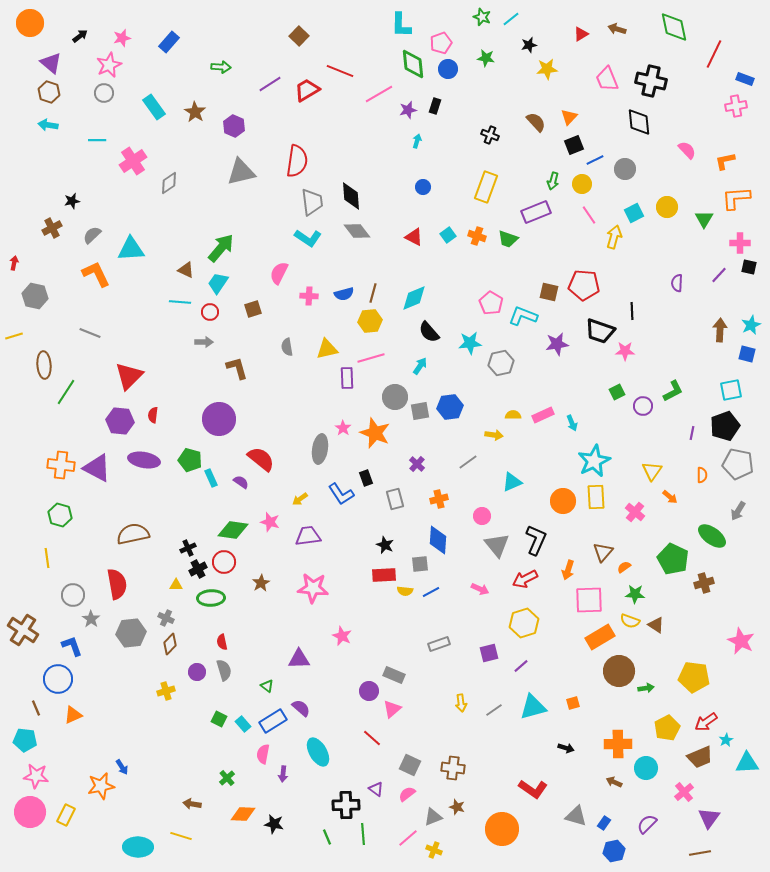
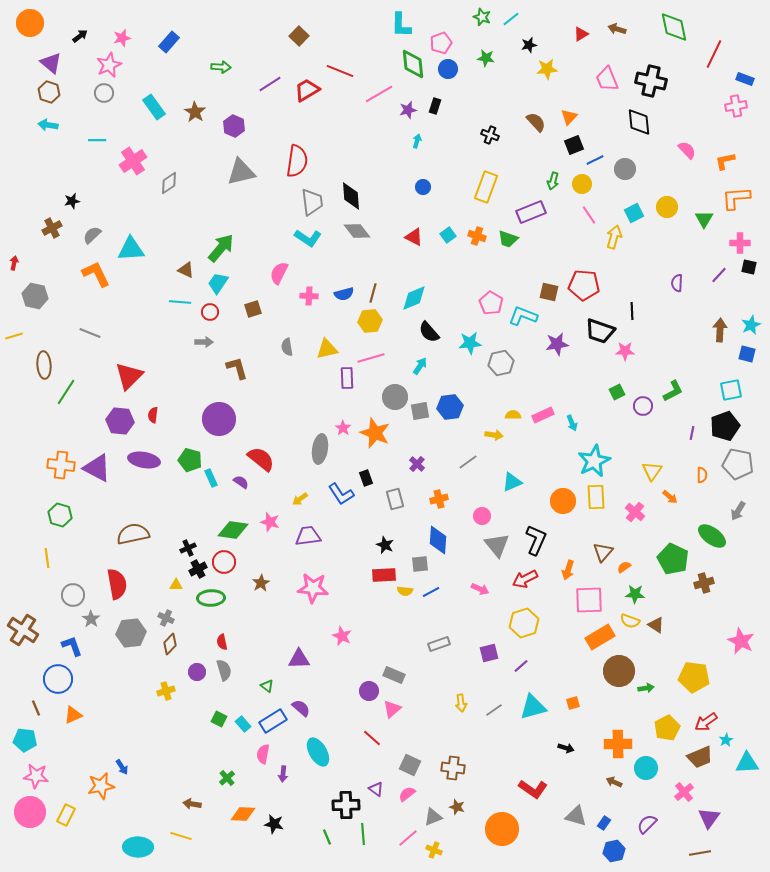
purple rectangle at (536, 212): moved 5 px left
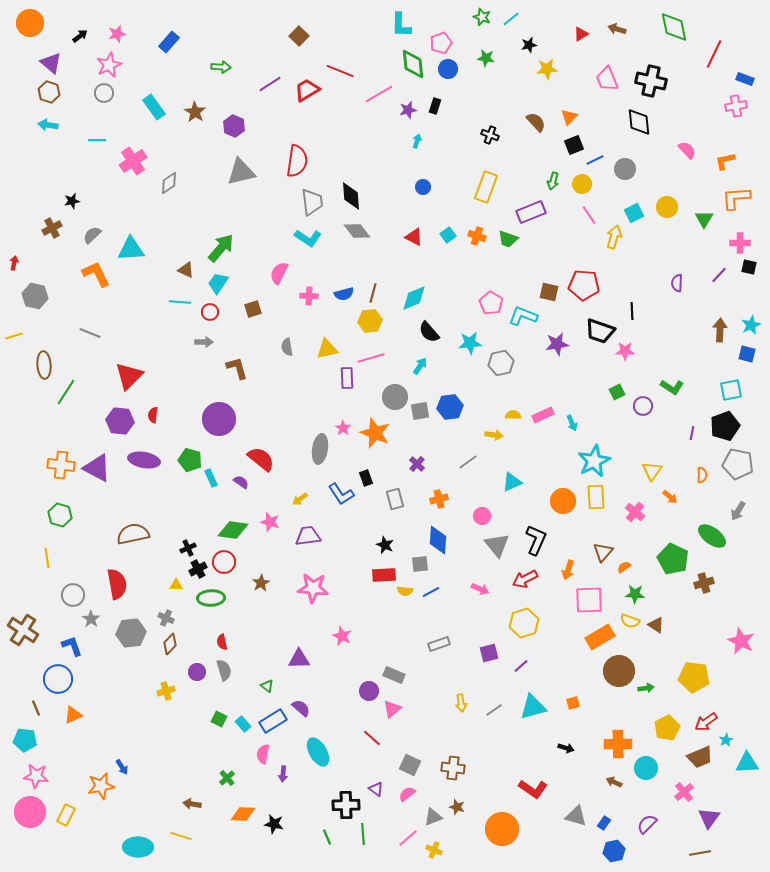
pink star at (122, 38): moved 5 px left, 4 px up
green L-shape at (673, 391): moved 1 px left, 4 px up; rotated 60 degrees clockwise
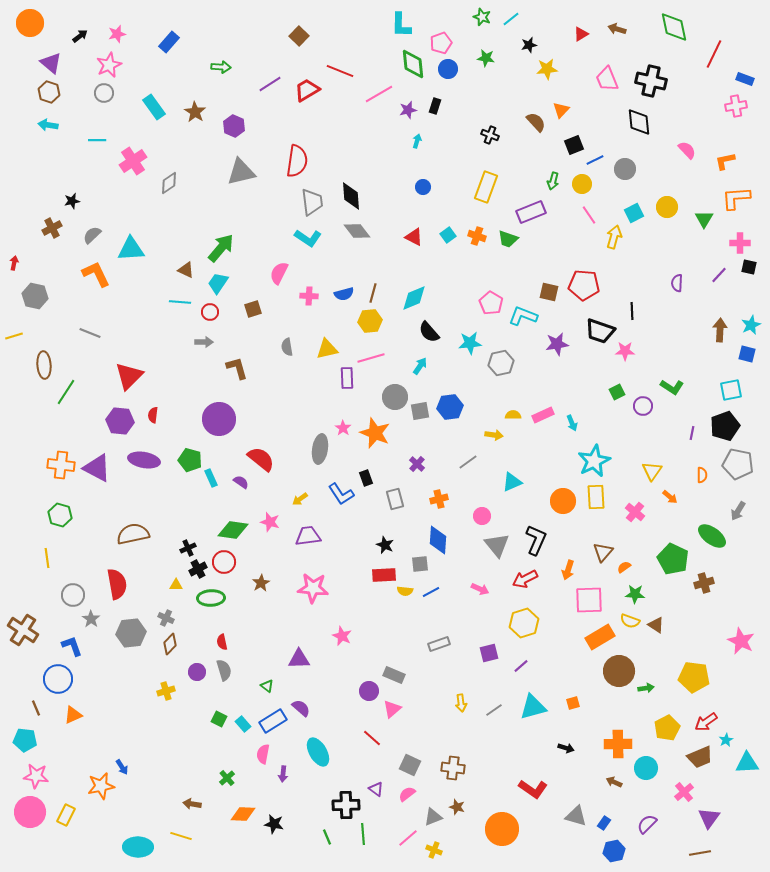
orange triangle at (569, 117): moved 8 px left, 7 px up
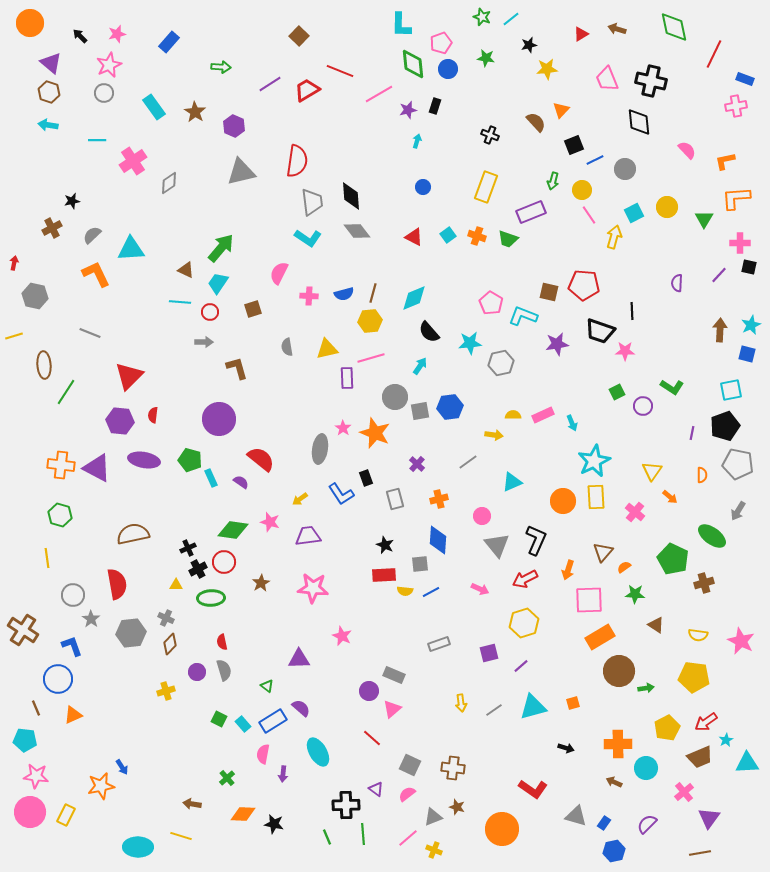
black arrow at (80, 36): rotated 98 degrees counterclockwise
yellow circle at (582, 184): moved 6 px down
yellow semicircle at (630, 621): moved 68 px right, 14 px down; rotated 12 degrees counterclockwise
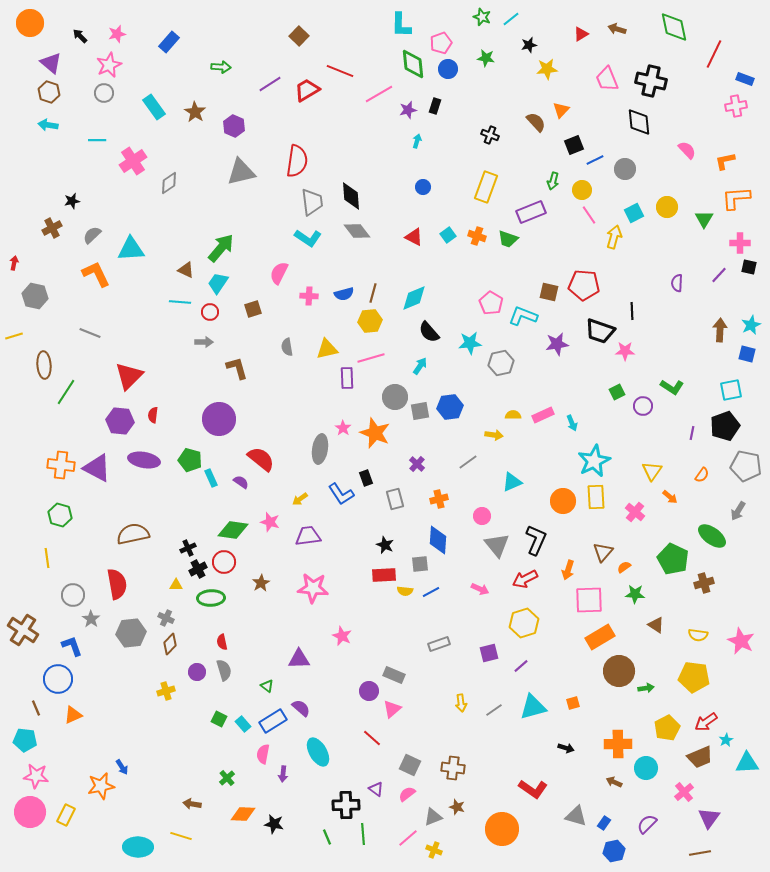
gray pentagon at (738, 464): moved 8 px right, 2 px down
orange semicircle at (702, 475): rotated 35 degrees clockwise
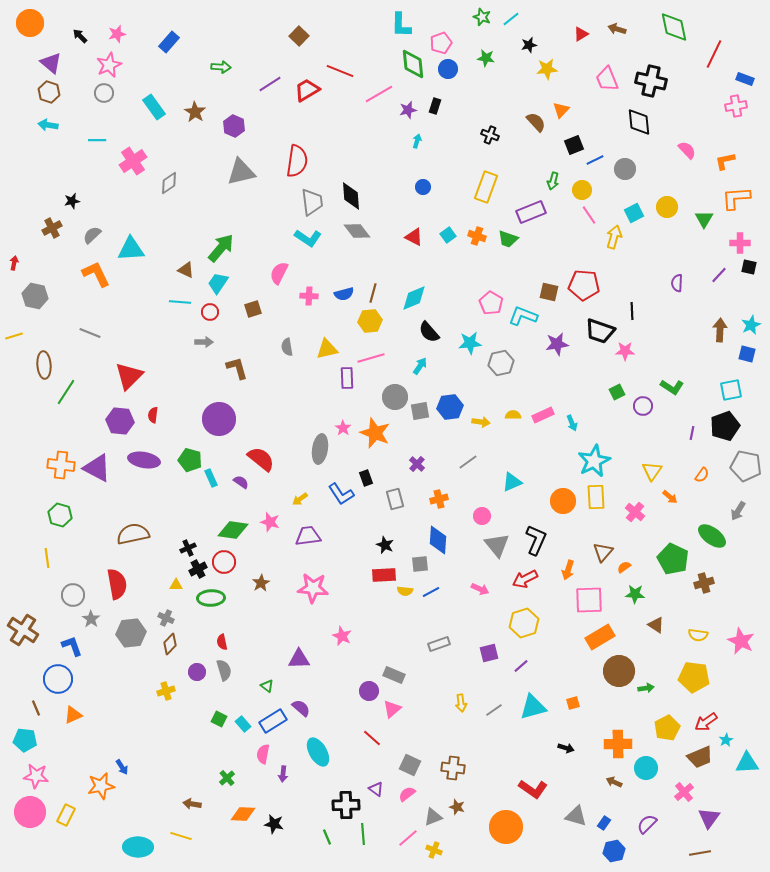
yellow arrow at (494, 435): moved 13 px left, 13 px up
orange circle at (502, 829): moved 4 px right, 2 px up
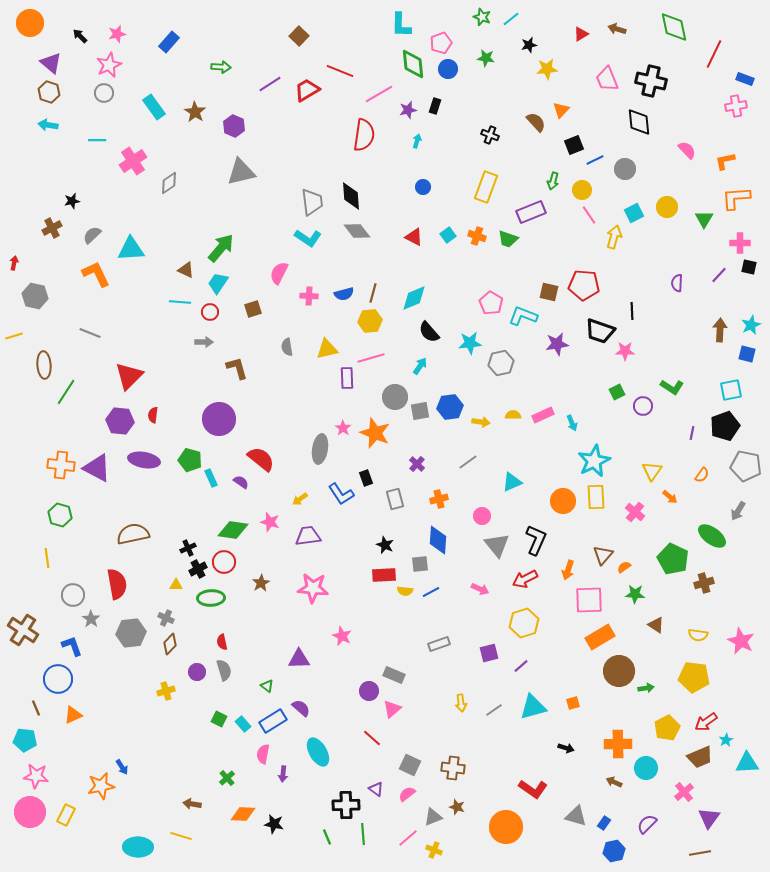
red semicircle at (297, 161): moved 67 px right, 26 px up
brown triangle at (603, 552): moved 3 px down
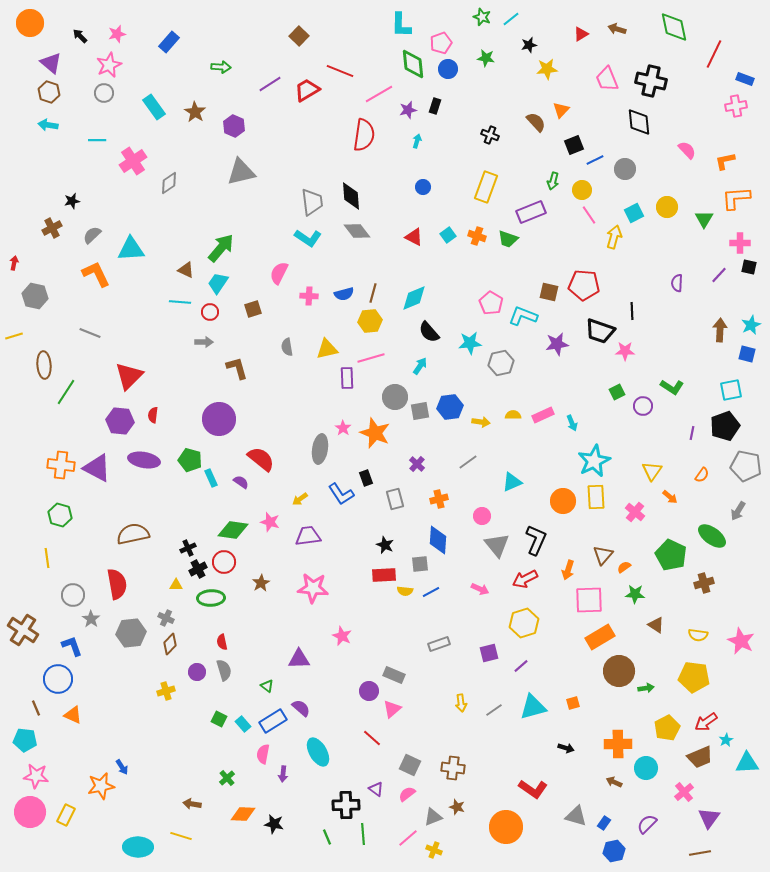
green pentagon at (673, 559): moved 2 px left, 4 px up
orange triangle at (73, 715): rotated 48 degrees clockwise
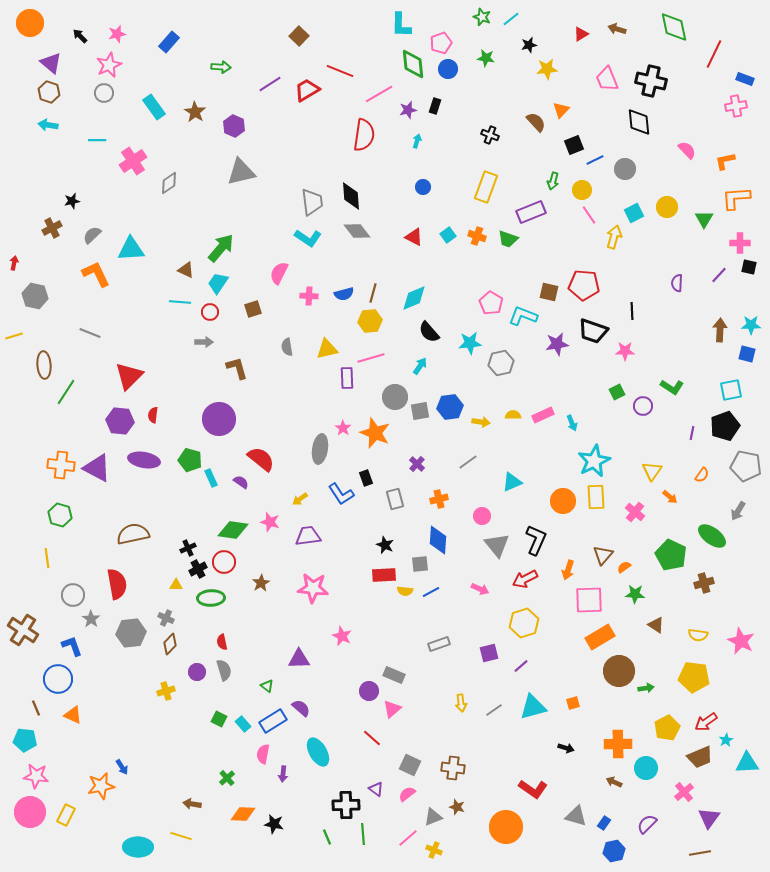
cyan star at (751, 325): rotated 24 degrees clockwise
black trapezoid at (600, 331): moved 7 px left
